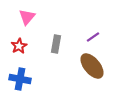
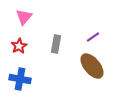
pink triangle: moved 3 px left
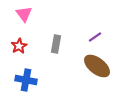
pink triangle: moved 3 px up; rotated 18 degrees counterclockwise
purple line: moved 2 px right
brown ellipse: moved 5 px right; rotated 12 degrees counterclockwise
blue cross: moved 6 px right, 1 px down
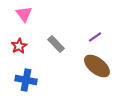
gray rectangle: rotated 54 degrees counterclockwise
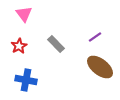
brown ellipse: moved 3 px right, 1 px down
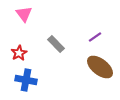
red star: moved 7 px down
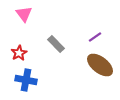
brown ellipse: moved 2 px up
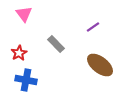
purple line: moved 2 px left, 10 px up
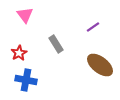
pink triangle: moved 1 px right, 1 px down
gray rectangle: rotated 12 degrees clockwise
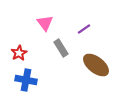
pink triangle: moved 20 px right, 8 px down
purple line: moved 9 px left, 2 px down
gray rectangle: moved 5 px right, 4 px down
brown ellipse: moved 4 px left
